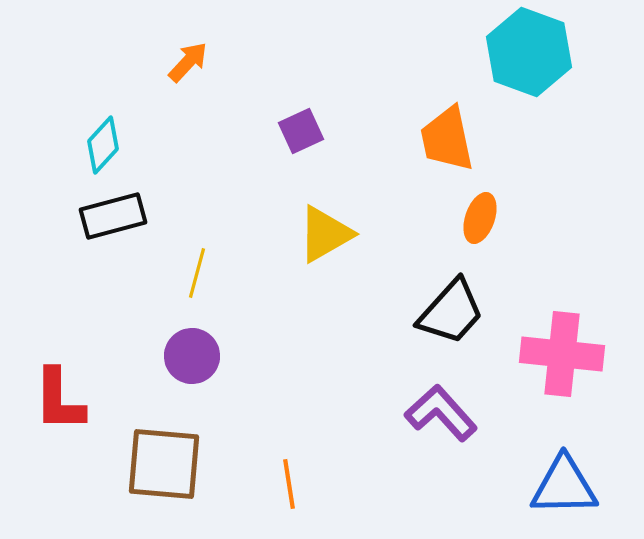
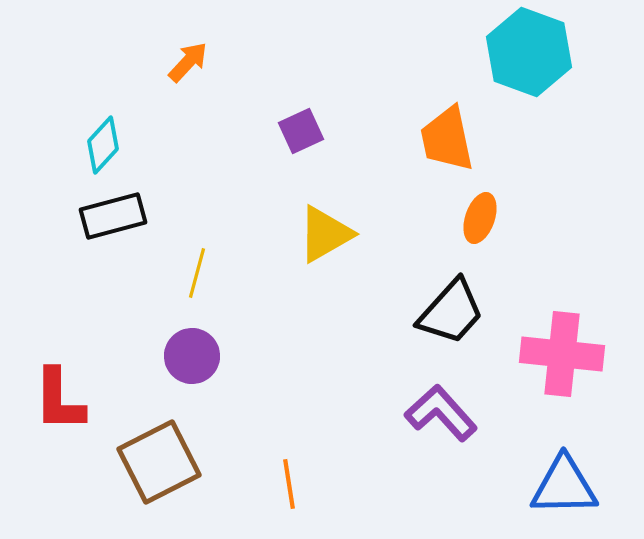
brown square: moved 5 px left, 2 px up; rotated 32 degrees counterclockwise
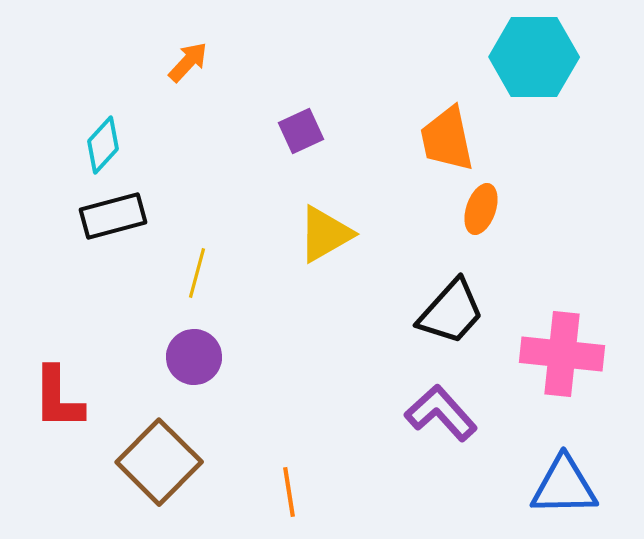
cyan hexagon: moved 5 px right, 5 px down; rotated 20 degrees counterclockwise
orange ellipse: moved 1 px right, 9 px up
purple circle: moved 2 px right, 1 px down
red L-shape: moved 1 px left, 2 px up
brown square: rotated 18 degrees counterclockwise
orange line: moved 8 px down
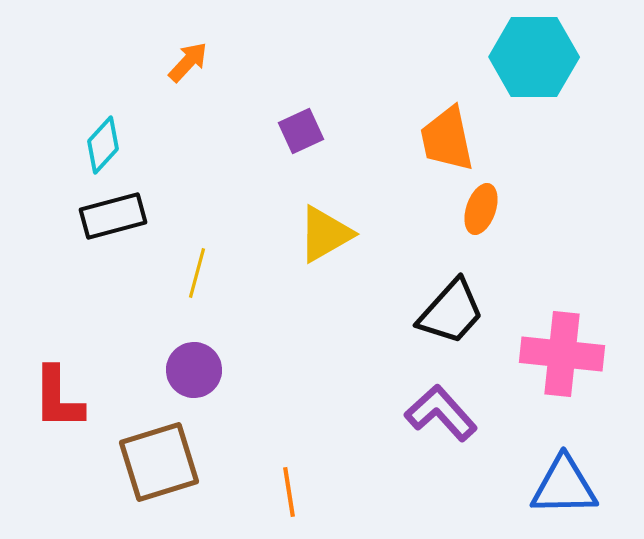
purple circle: moved 13 px down
brown square: rotated 28 degrees clockwise
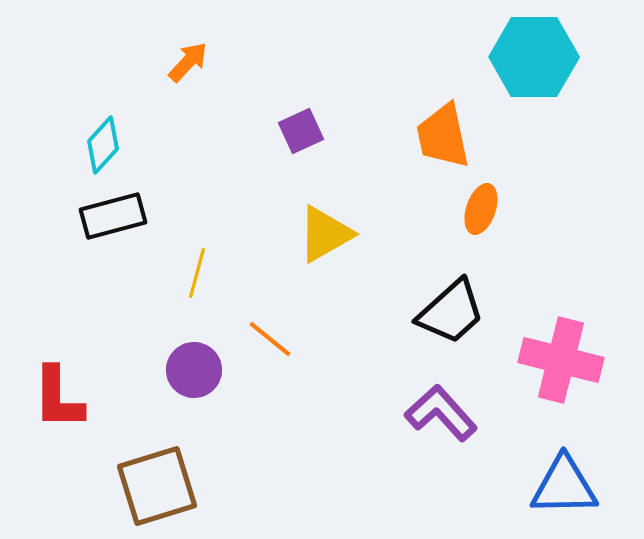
orange trapezoid: moved 4 px left, 3 px up
black trapezoid: rotated 6 degrees clockwise
pink cross: moved 1 px left, 6 px down; rotated 8 degrees clockwise
brown square: moved 2 px left, 24 px down
orange line: moved 19 px left, 153 px up; rotated 42 degrees counterclockwise
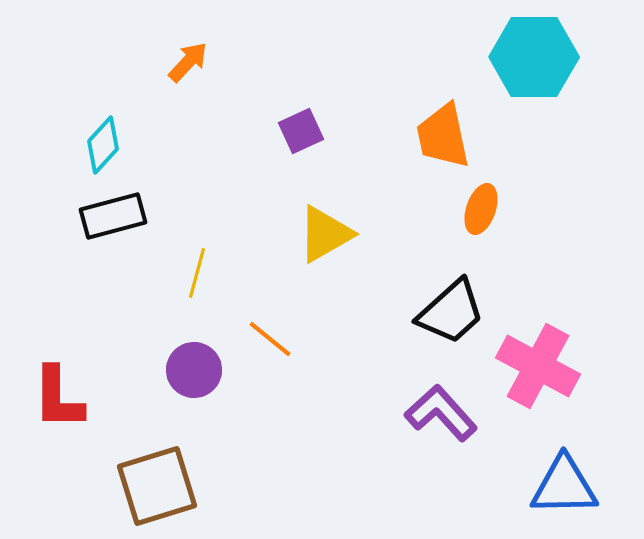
pink cross: moved 23 px left, 6 px down; rotated 14 degrees clockwise
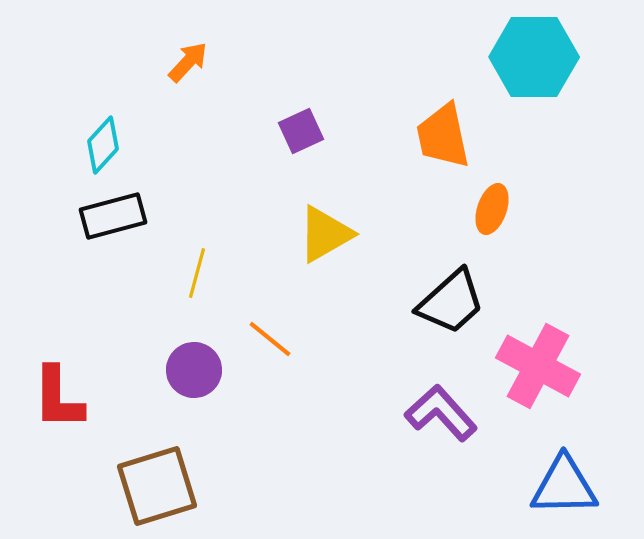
orange ellipse: moved 11 px right
black trapezoid: moved 10 px up
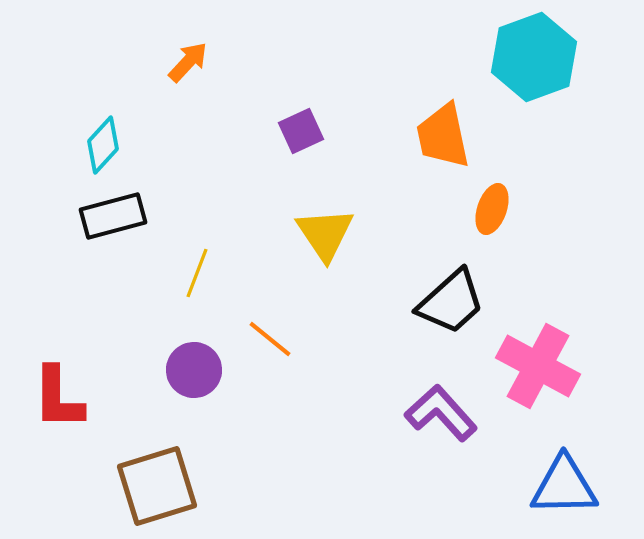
cyan hexagon: rotated 20 degrees counterclockwise
yellow triangle: rotated 34 degrees counterclockwise
yellow line: rotated 6 degrees clockwise
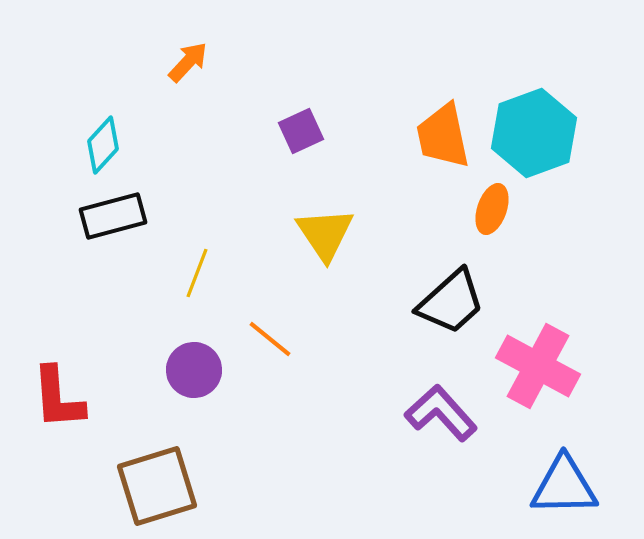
cyan hexagon: moved 76 px down
red L-shape: rotated 4 degrees counterclockwise
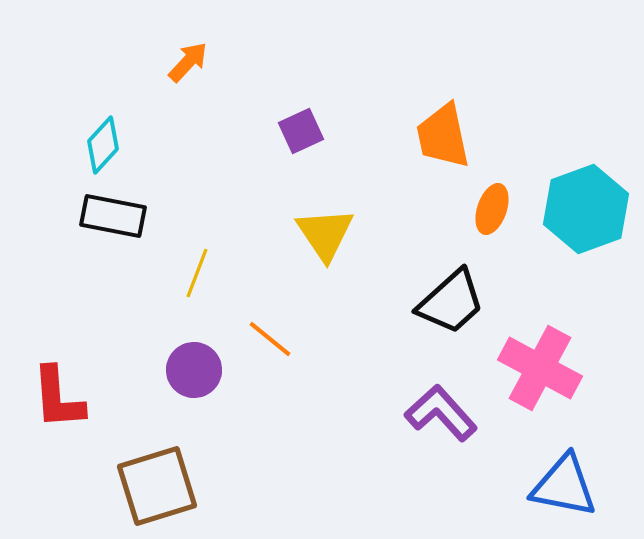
cyan hexagon: moved 52 px right, 76 px down
black rectangle: rotated 26 degrees clockwise
pink cross: moved 2 px right, 2 px down
blue triangle: rotated 12 degrees clockwise
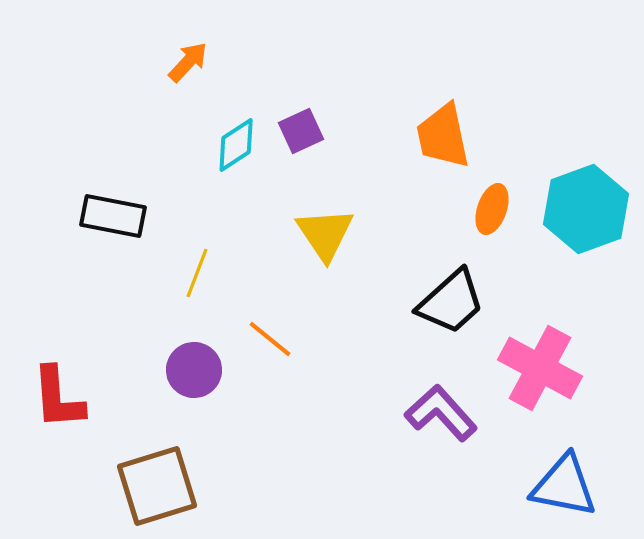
cyan diamond: moved 133 px right; rotated 14 degrees clockwise
